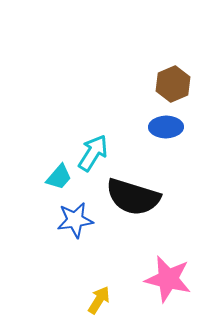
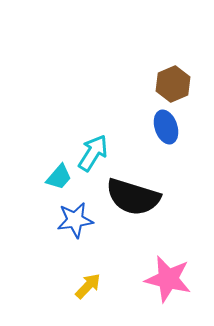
blue ellipse: rotated 72 degrees clockwise
yellow arrow: moved 11 px left, 14 px up; rotated 12 degrees clockwise
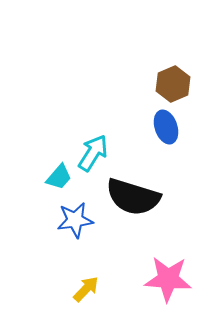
pink star: rotated 9 degrees counterclockwise
yellow arrow: moved 2 px left, 3 px down
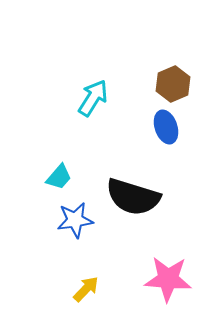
cyan arrow: moved 55 px up
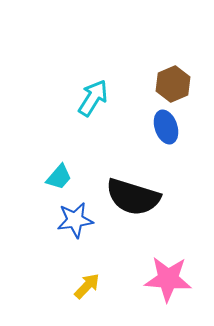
yellow arrow: moved 1 px right, 3 px up
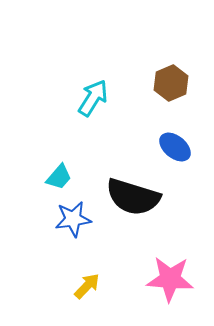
brown hexagon: moved 2 px left, 1 px up
blue ellipse: moved 9 px right, 20 px down; rotated 32 degrees counterclockwise
blue star: moved 2 px left, 1 px up
pink star: moved 2 px right
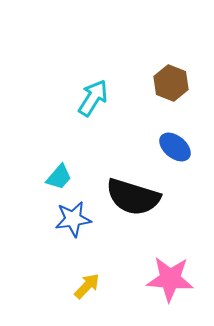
brown hexagon: rotated 16 degrees counterclockwise
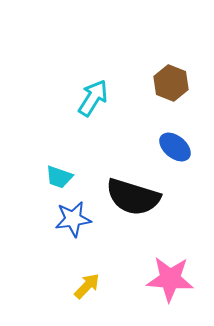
cyan trapezoid: rotated 68 degrees clockwise
